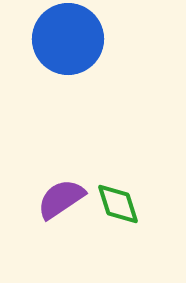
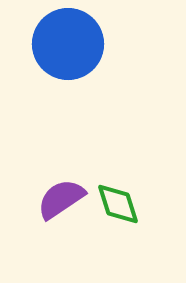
blue circle: moved 5 px down
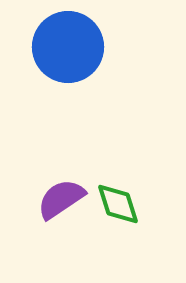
blue circle: moved 3 px down
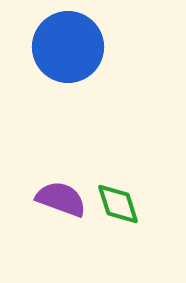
purple semicircle: rotated 54 degrees clockwise
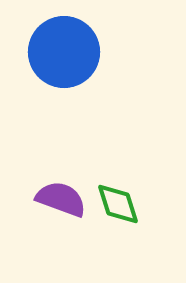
blue circle: moved 4 px left, 5 px down
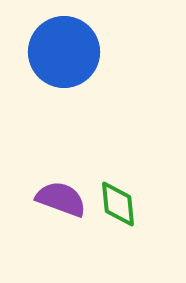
green diamond: rotated 12 degrees clockwise
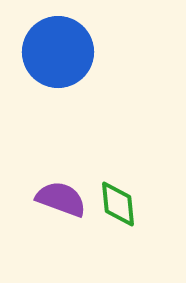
blue circle: moved 6 px left
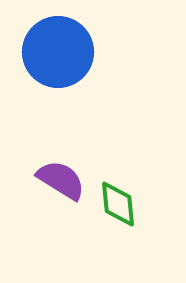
purple semicircle: moved 19 px up; rotated 12 degrees clockwise
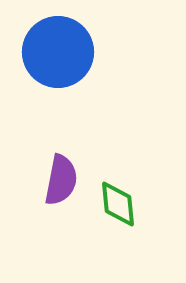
purple semicircle: rotated 69 degrees clockwise
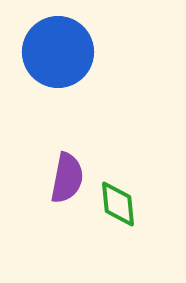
purple semicircle: moved 6 px right, 2 px up
